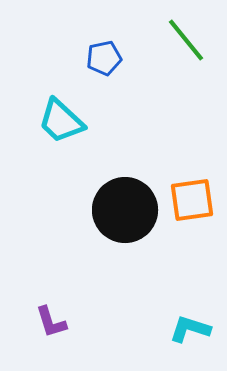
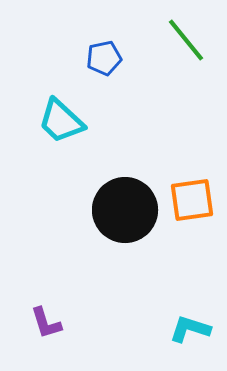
purple L-shape: moved 5 px left, 1 px down
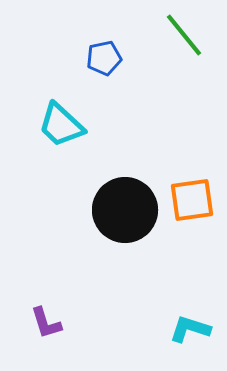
green line: moved 2 px left, 5 px up
cyan trapezoid: moved 4 px down
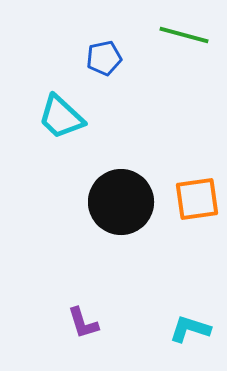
green line: rotated 36 degrees counterclockwise
cyan trapezoid: moved 8 px up
orange square: moved 5 px right, 1 px up
black circle: moved 4 px left, 8 px up
purple L-shape: moved 37 px right
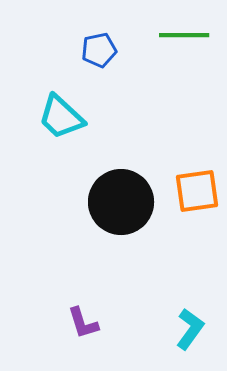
green line: rotated 15 degrees counterclockwise
blue pentagon: moved 5 px left, 8 px up
orange square: moved 8 px up
cyan L-shape: rotated 108 degrees clockwise
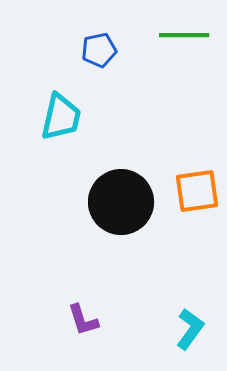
cyan trapezoid: rotated 120 degrees counterclockwise
purple L-shape: moved 3 px up
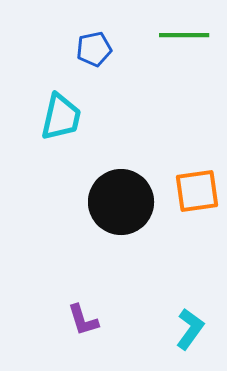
blue pentagon: moved 5 px left, 1 px up
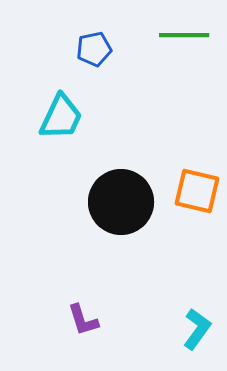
cyan trapezoid: rotated 12 degrees clockwise
orange square: rotated 21 degrees clockwise
cyan L-shape: moved 7 px right
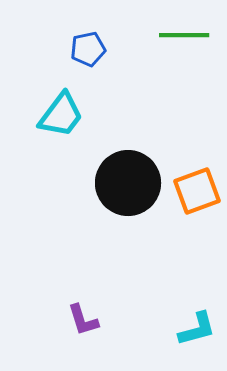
blue pentagon: moved 6 px left
cyan trapezoid: moved 2 px up; rotated 12 degrees clockwise
orange square: rotated 33 degrees counterclockwise
black circle: moved 7 px right, 19 px up
cyan L-shape: rotated 39 degrees clockwise
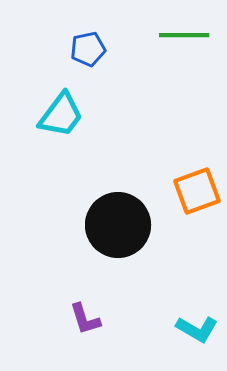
black circle: moved 10 px left, 42 px down
purple L-shape: moved 2 px right, 1 px up
cyan L-shape: rotated 45 degrees clockwise
